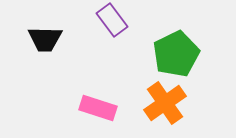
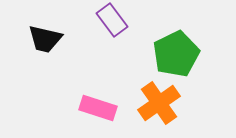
black trapezoid: rotated 12 degrees clockwise
orange cross: moved 6 px left
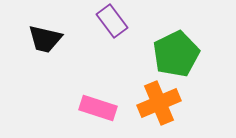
purple rectangle: moved 1 px down
orange cross: rotated 12 degrees clockwise
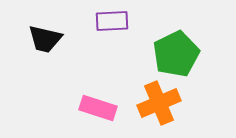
purple rectangle: rotated 56 degrees counterclockwise
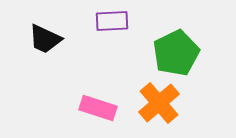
black trapezoid: rotated 12 degrees clockwise
green pentagon: moved 1 px up
orange cross: rotated 18 degrees counterclockwise
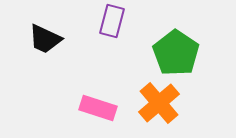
purple rectangle: rotated 72 degrees counterclockwise
green pentagon: rotated 12 degrees counterclockwise
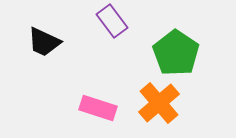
purple rectangle: rotated 52 degrees counterclockwise
black trapezoid: moved 1 px left, 3 px down
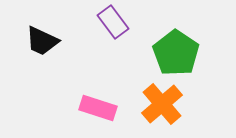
purple rectangle: moved 1 px right, 1 px down
black trapezoid: moved 2 px left, 1 px up
orange cross: moved 3 px right, 1 px down
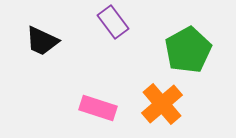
green pentagon: moved 12 px right, 3 px up; rotated 9 degrees clockwise
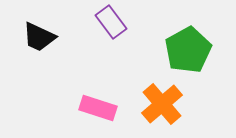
purple rectangle: moved 2 px left
black trapezoid: moved 3 px left, 4 px up
